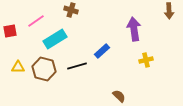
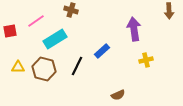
black line: rotated 48 degrees counterclockwise
brown semicircle: moved 1 px left, 1 px up; rotated 112 degrees clockwise
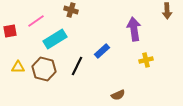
brown arrow: moved 2 px left
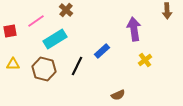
brown cross: moved 5 px left; rotated 24 degrees clockwise
yellow cross: moved 1 px left; rotated 24 degrees counterclockwise
yellow triangle: moved 5 px left, 3 px up
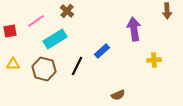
brown cross: moved 1 px right, 1 px down
yellow cross: moved 9 px right; rotated 32 degrees clockwise
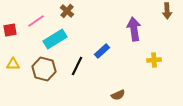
red square: moved 1 px up
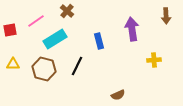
brown arrow: moved 1 px left, 5 px down
purple arrow: moved 2 px left
blue rectangle: moved 3 px left, 10 px up; rotated 63 degrees counterclockwise
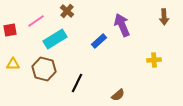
brown arrow: moved 2 px left, 1 px down
purple arrow: moved 10 px left, 4 px up; rotated 15 degrees counterclockwise
blue rectangle: rotated 63 degrees clockwise
black line: moved 17 px down
brown semicircle: rotated 16 degrees counterclockwise
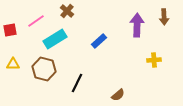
purple arrow: moved 15 px right; rotated 25 degrees clockwise
